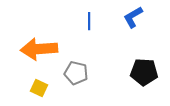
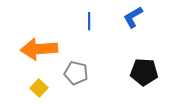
yellow square: rotated 18 degrees clockwise
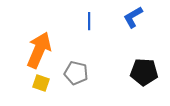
orange arrow: moved 1 px down; rotated 117 degrees clockwise
yellow square: moved 2 px right, 5 px up; rotated 24 degrees counterclockwise
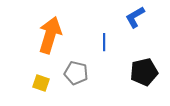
blue L-shape: moved 2 px right
blue line: moved 15 px right, 21 px down
orange arrow: moved 11 px right, 15 px up; rotated 6 degrees counterclockwise
black pentagon: rotated 16 degrees counterclockwise
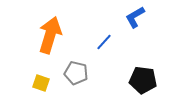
blue line: rotated 42 degrees clockwise
black pentagon: moved 1 px left, 8 px down; rotated 20 degrees clockwise
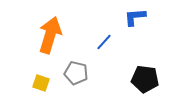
blue L-shape: rotated 25 degrees clockwise
black pentagon: moved 2 px right, 1 px up
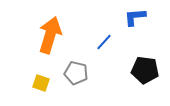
black pentagon: moved 9 px up
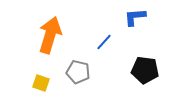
gray pentagon: moved 2 px right, 1 px up
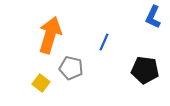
blue L-shape: moved 18 px right; rotated 60 degrees counterclockwise
blue line: rotated 18 degrees counterclockwise
gray pentagon: moved 7 px left, 4 px up
yellow square: rotated 18 degrees clockwise
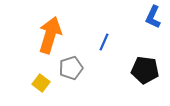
gray pentagon: rotated 30 degrees counterclockwise
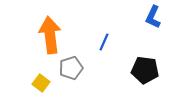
orange arrow: rotated 24 degrees counterclockwise
